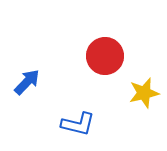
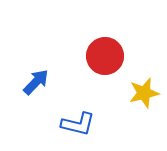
blue arrow: moved 9 px right
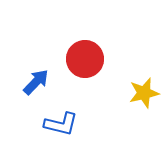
red circle: moved 20 px left, 3 px down
blue L-shape: moved 17 px left
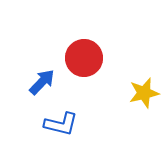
red circle: moved 1 px left, 1 px up
blue arrow: moved 6 px right
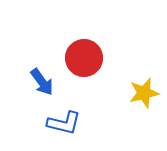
blue arrow: rotated 100 degrees clockwise
blue L-shape: moved 3 px right, 1 px up
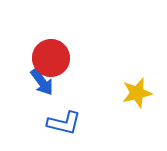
red circle: moved 33 px left
yellow star: moved 7 px left
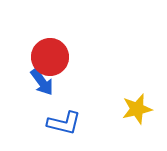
red circle: moved 1 px left, 1 px up
yellow star: moved 16 px down
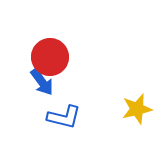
blue L-shape: moved 6 px up
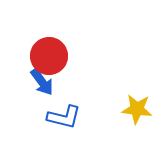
red circle: moved 1 px left, 1 px up
yellow star: rotated 20 degrees clockwise
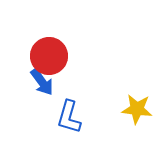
blue L-shape: moved 5 px right; rotated 92 degrees clockwise
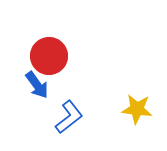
blue arrow: moved 5 px left, 3 px down
blue L-shape: rotated 144 degrees counterclockwise
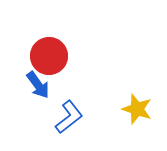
blue arrow: moved 1 px right
yellow star: rotated 12 degrees clockwise
